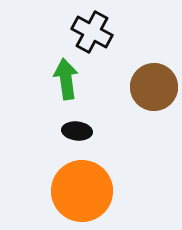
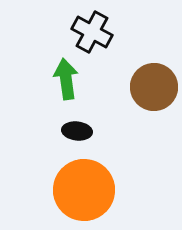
orange circle: moved 2 px right, 1 px up
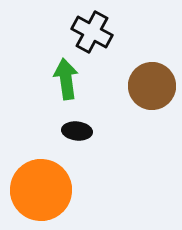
brown circle: moved 2 px left, 1 px up
orange circle: moved 43 px left
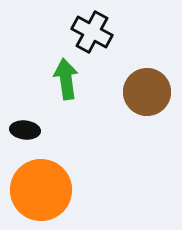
brown circle: moved 5 px left, 6 px down
black ellipse: moved 52 px left, 1 px up
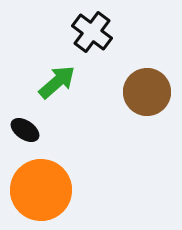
black cross: rotated 9 degrees clockwise
green arrow: moved 9 px left, 3 px down; rotated 57 degrees clockwise
black ellipse: rotated 28 degrees clockwise
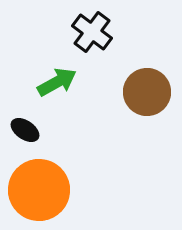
green arrow: rotated 12 degrees clockwise
orange circle: moved 2 px left
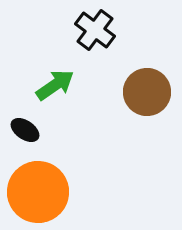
black cross: moved 3 px right, 2 px up
green arrow: moved 2 px left, 3 px down; rotated 6 degrees counterclockwise
orange circle: moved 1 px left, 2 px down
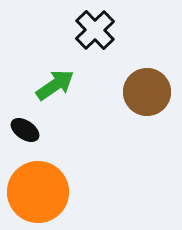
black cross: rotated 9 degrees clockwise
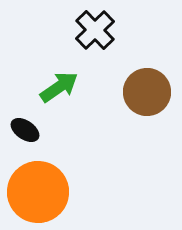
green arrow: moved 4 px right, 2 px down
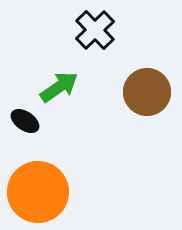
black ellipse: moved 9 px up
